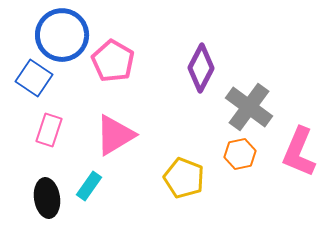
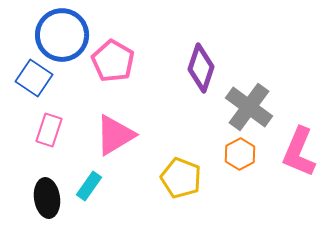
purple diamond: rotated 9 degrees counterclockwise
orange hexagon: rotated 16 degrees counterclockwise
yellow pentagon: moved 3 px left
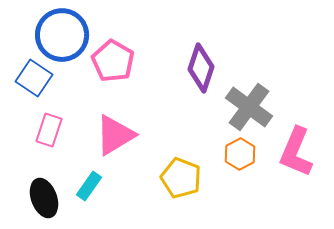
pink L-shape: moved 3 px left
black ellipse: moved 3 px left; rotated 12 degrees counterclockwise
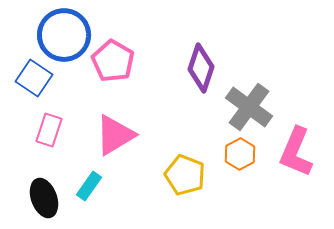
blue circle: moved 2 px right
yellow pentagon: moved 4 px right, 3 px up
